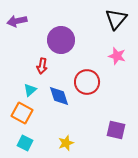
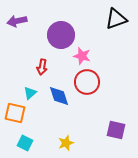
black triangle: rotated 30 degrees clockwise
purple circle: moved 5 px up
pink star: moved 35 px left
red arrow: moved 1 px down
cyan triangle: moved 3 px down
orange square: moved 7 px left; rotated 15 degrees counterclockwise
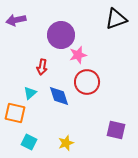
purple arrow: moved 1 px left, 1 px up
pink star: moved 4 px left, 1 px up; rotated 30 degrees counterclockwise
cyan square: moved 4 px right, 1 px up
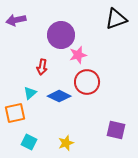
blue diamond: rotated 45 degrees counterclockwise
orange square: rotated 25 degrees counterclockwise
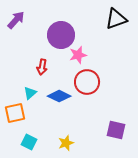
purple arrow: rotated 144 degrees clockwise
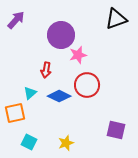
red arrow: moved 4 px right, 3 px down
red circle: moved 3 px down
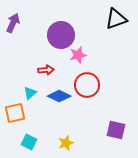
purple arrow: moved 3 px left, 3 px down; rotated 18 degrees counterclockwise
red arrow: rotated 105 degrees counterclockwise
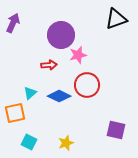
red arrow: moved 3 px right, 5 px up
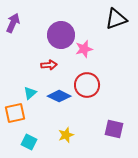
pink star: moved 6 px right, 6 px up
purple square: moved 2 px left, 1 px up
yellow star: moved 8 px up
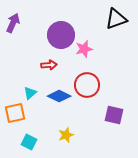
purple square: moved 14 px up
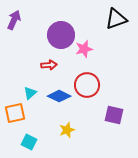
purple arrow: moved 1 px right, 3 px up
yellow star: moved 1 px right, 5 px up
